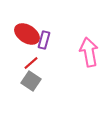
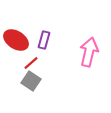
red ellipse: moved 11 px left, 6 px down
pink arrow: rotated 24 degrees clockwise
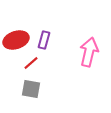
red ellipse: rotated 50 degrees counterclockwise
gray square: moved 8 px down; rotated 24 degrees counterclockwise
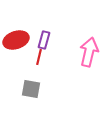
red line: moved 8 px right, 6 px up; rotated 35 degrees counterclockwise
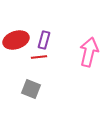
red line: rotated 70 degrees clockwise
gray square: rotated 12 degrees clockwise
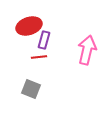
red ellipse: moved 13 px right, 14 px up
pink arrow: moved 2 px left, 2 px up
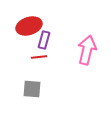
gray square: moved 1 px right; rotated 18 degrees counterclockwise
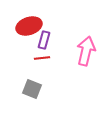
pink arrow: moved 1 px left, 1 px down
red line: moved 3 px right, 1 px down
gray square: rotated 18 degrees clockwise
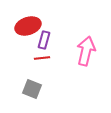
red ellipse: moved 1 px left
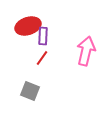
purple rectangle: moved 1 px left, 4 px up; rotated 12 degrees counterclockwise
red line: rotated 49 degrees counterclockwise
gray square: moved 2 px left, 2 px down
